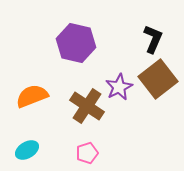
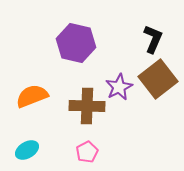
brown cross: rotated 32 degrees counterclockwise
pink pentagon: moved 1 px up; rotated 10 degrees counterclockwise
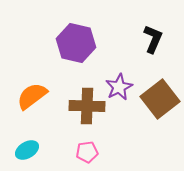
brown square: moved 2 px right, 20 px down
orange semicircle: rotated 16 degrees counterclockwise
pink pentagon: rotated 20 degrees clockwise
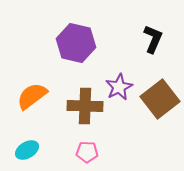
brown cross: moved 2 px left
pink pentagon: rotated 10 degrees clockwise
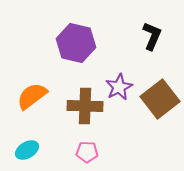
black L-shape: moved 1 px left, 3 px up
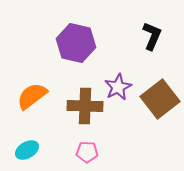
purple star: moved 1 px left
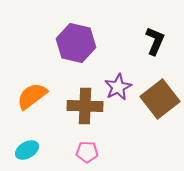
black L-shape: moved 3 px right, 5 px down
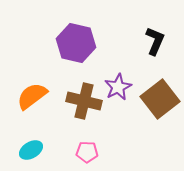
brown cross: moved 1 px left, 5 px up; rotated 12 degrees clockwise
cyan ellipse: moved 4 px right
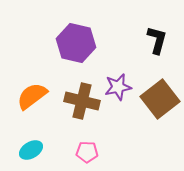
black L-shape: moved 2 px right, 1 px up; rotated 8 degrees counterclockwise
purple star: rotated 16 degrees clockwise
brown cross: moved 2 px left
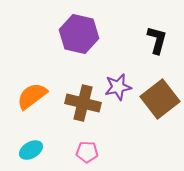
purple hexagon: moved 3 px right, 9 px up
brown cross: moved 1 px right, 2 px down
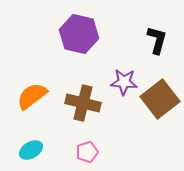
purple star: moved 6 px right, 5 px up; rotated 16 degrees clockwise
pink pentagon: rotated 20 degrees counterclockwise
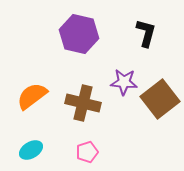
black L-shape: moved 11 px left, 7 px up
